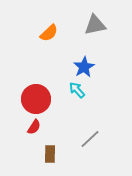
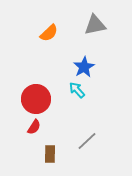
gray line: moved 3 px left, 2 px down
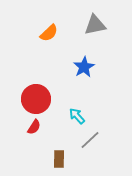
cyan arrow: moved 26 px down
gray line: moved 3 px right, 1 px up
brown rectangle: moved 9 px right, 5 px down
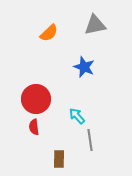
blue star: rotated 20 degrees counterclockwise
red semicircle: rotated 140 degrees clockwise
gray line: rotated 55 degrees counterclockwise
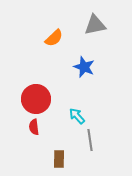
orange semicircle: moved 5 px right, 5 px down
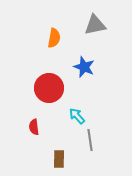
orange semicircle: rotated 36 degrees counterclockwise
red circle: moved 13 px right, 11 px up
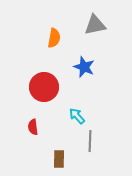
red circle: moved 5 px left, 1 px up
red semicircle: moved 1 px left
gray line: moved 1 px down; rotated 10 degrees clockwise
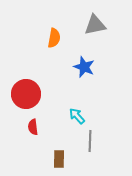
red circle: moved 18 px left, 7 px down
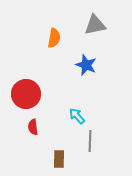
blue star: moved 2 px right, 2 px up
